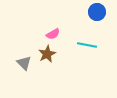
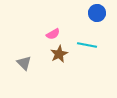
blue circle: moved 1 px down
brown star: moved 12 px right
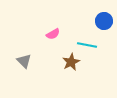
blue circle: moved 7 px right, 8 px down
brown star: moved 12 px right, 8 px down
gray triangle: moved 2 px up
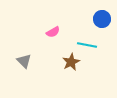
blue circle: moved 2 px left, 2 px up
pink semicircle: moved 2 px up
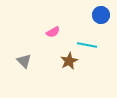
blue circle: moved 1 px left, 4 px up
brown star: moved 2 px left, 1 px up
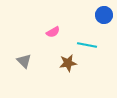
blue circle: moved 3 px right
brown star: moved 1 px left, 2 px down; rotated 18 degrees clockwise
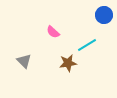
pink semicircle: rotated 72 degrees clockwise
cyan line: rotated 42 degrees counterclockwise
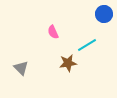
blue circle: moved 1 px up
pink semicircle: rotated 24 degrees clockwise
gray triangle: moved 3 px left, 7 px down
